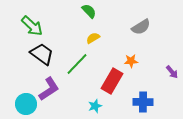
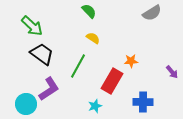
gray semicircle: moved 11 px right, 14 px up
yellow semicircle: rotated 64 degrees clockwise
green line: moved 1 px right, 2 px down; rotated 15 degrees counterclockwise
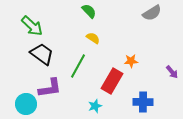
purple L-shape: moved 1 px right, 1 px up; rotated 25 degrees clockwise
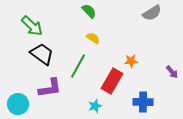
cyan circle: moved 8 px left
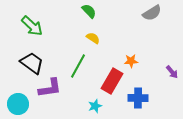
black trapezoid: moved 10 px left, 9 px down
blue cross: moved 5 px left, 4 px up
